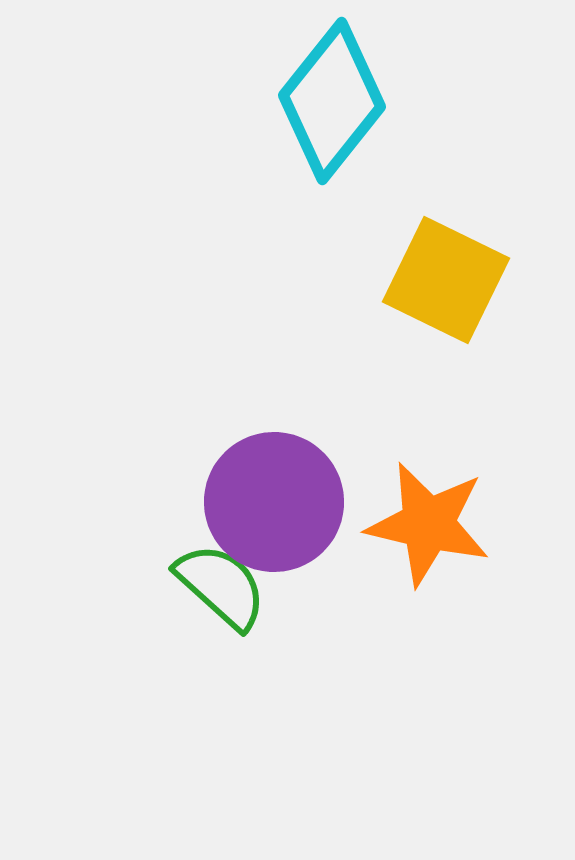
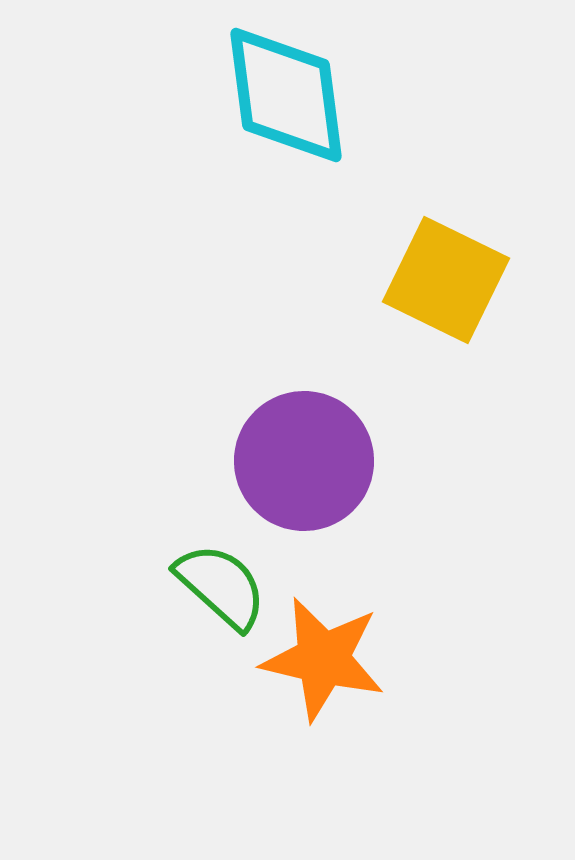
cyan diamond: moved 46 px left, 6 px up; rotated 46 degrees counterclockwise
purple circle: moved 30 px right, 41 px up
orange star: moved 105 px left, 135 px down
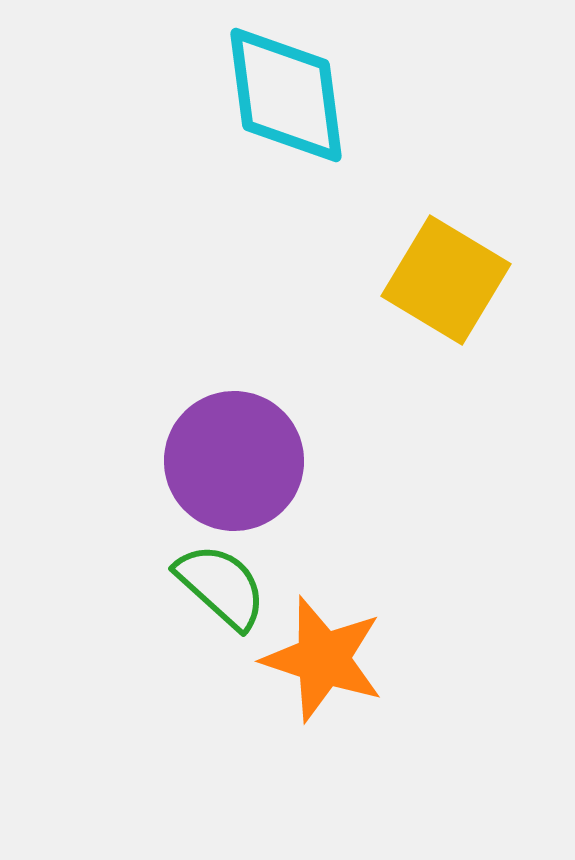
yellow square: rotated 5 degrees clockwise
purple circle: moved 70 px left
orange star: rotated 5 degrees clockwise
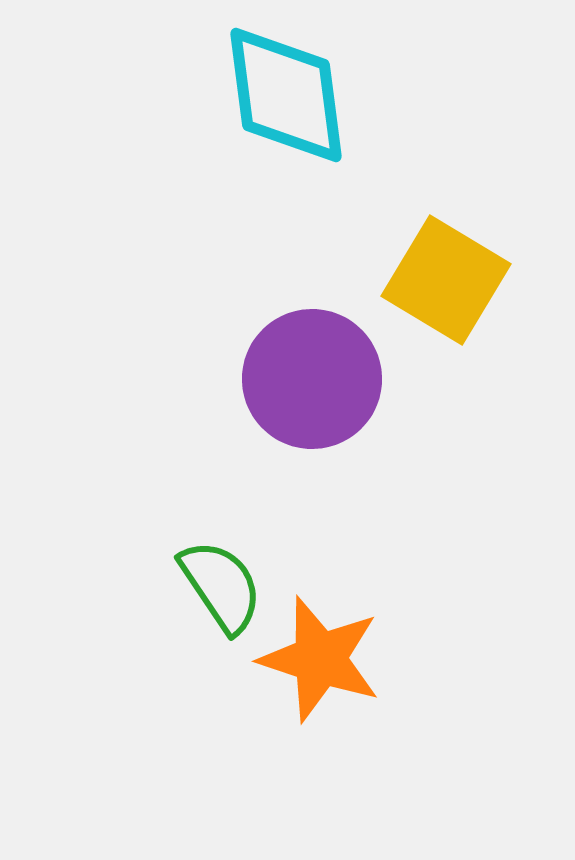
purple circle: moved 78 px right, 82 px up
green semicircle: rotated 14 degrees clockwise
orange star: moved 3 px left
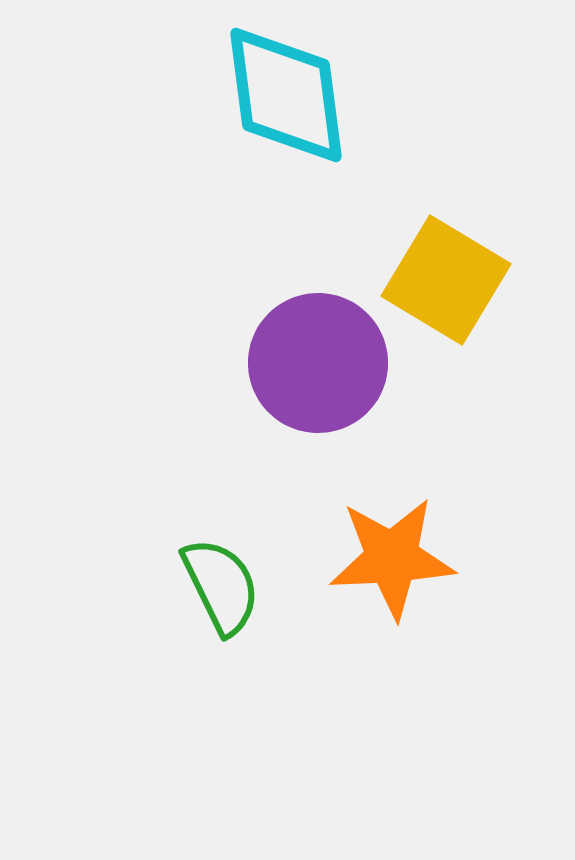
purple circle: moved 6 px right, 16 px up
green semicircle: rotated 8 degrees clockwise
orange star: moved 72 px right, 101 px up; rotated 21 degrees counterclockwise
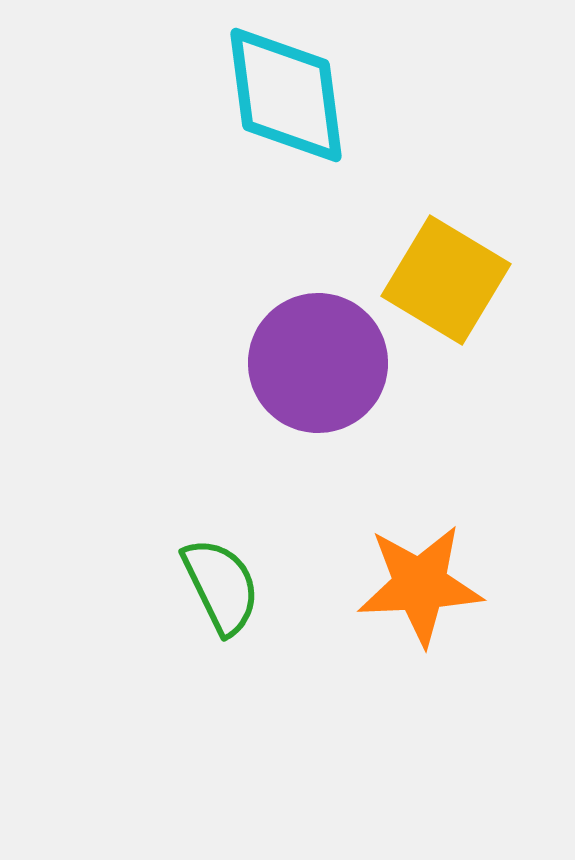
orange star: moved 28 px right, 27 px down
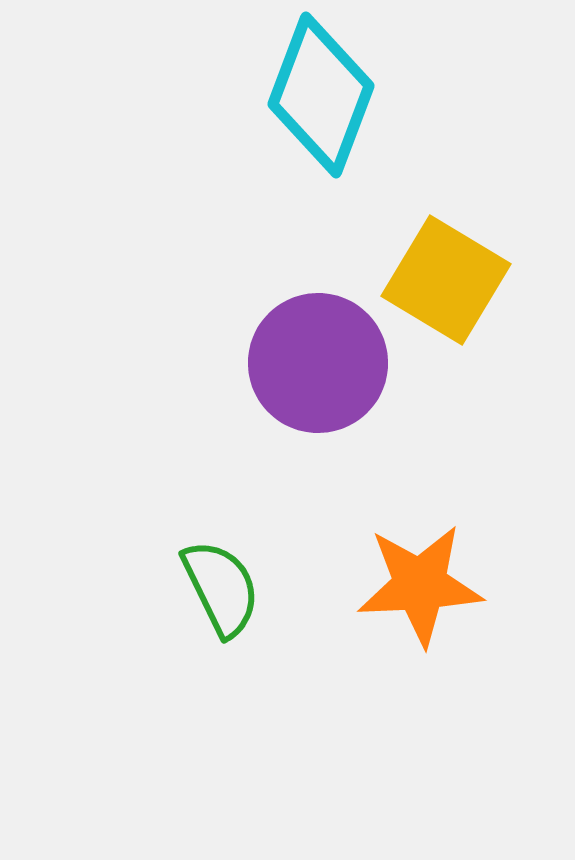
cyan diamond: moved 35 px right; rotated 28 degrees clockwise
green semicircle: moved 2 px down
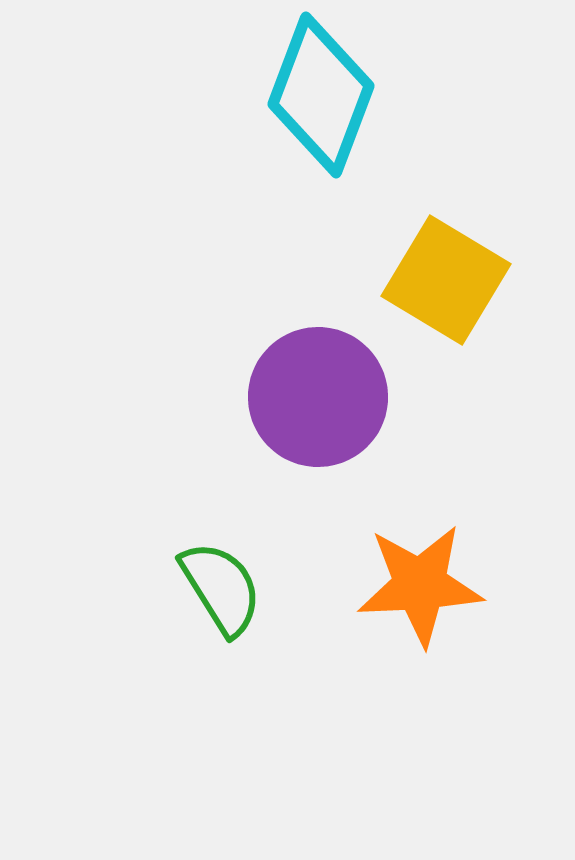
purple circle: moved 34 px down
green semicircle: rotated 6 degrees counterclockwise
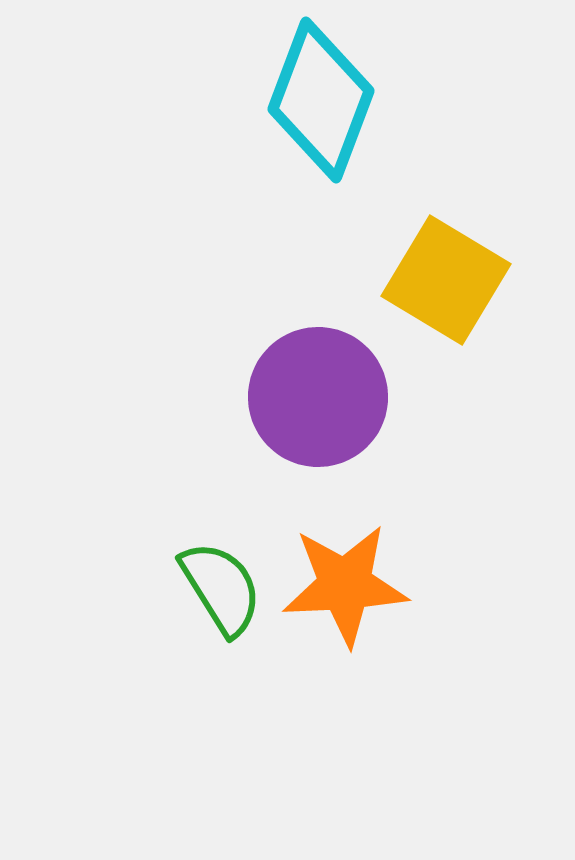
cyan diamond: moved 5 px down
orange star: moved 75 px left
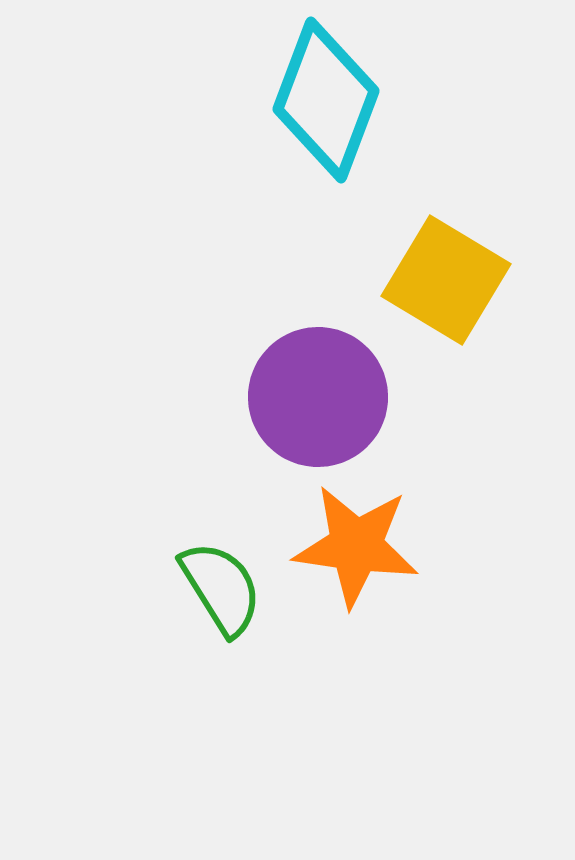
cyan diamond: moved 5 px right
orange star: moved 11 px right, 39 px up; rotated 11 degrees clockwise
